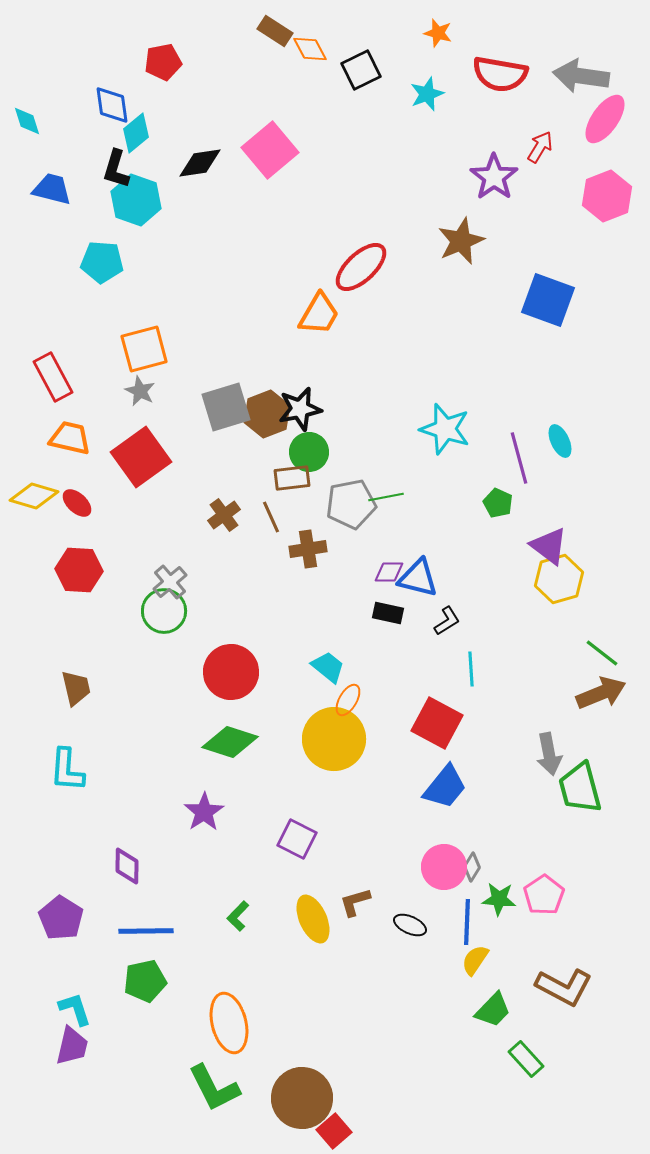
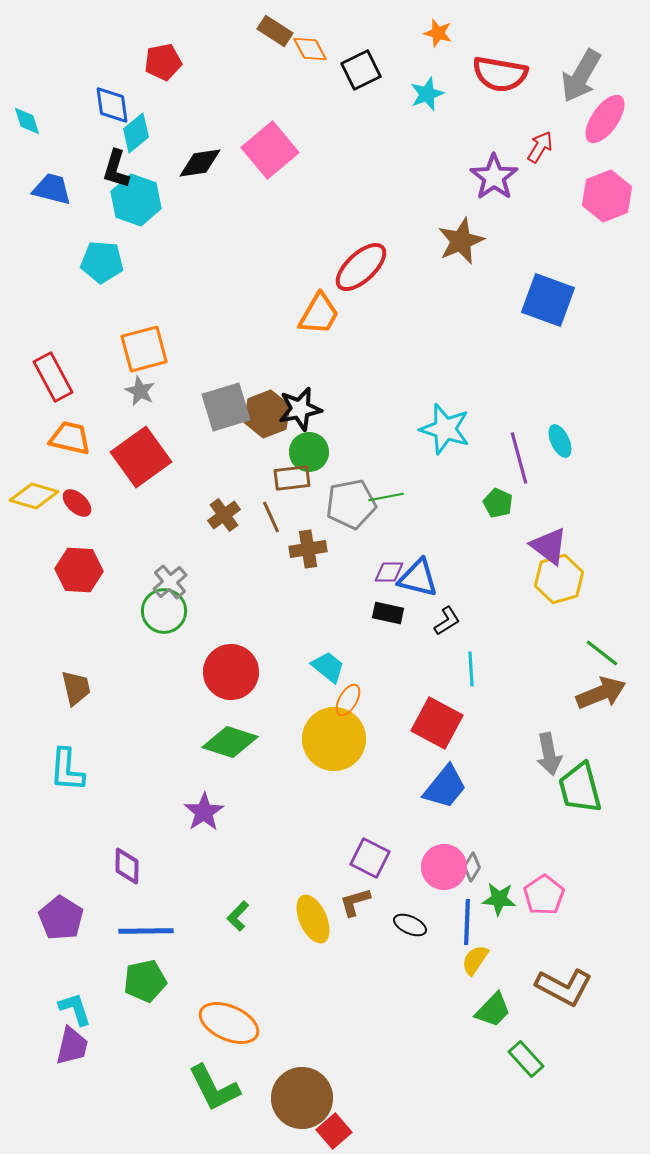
gray arrow at (581, 76): rotated 68 degrees counterclockwise
purple square at (297, 839): moved 73 px right, 19 px down
orange ellipse at (229, 1023): rotated 52 degrees counterclockwise
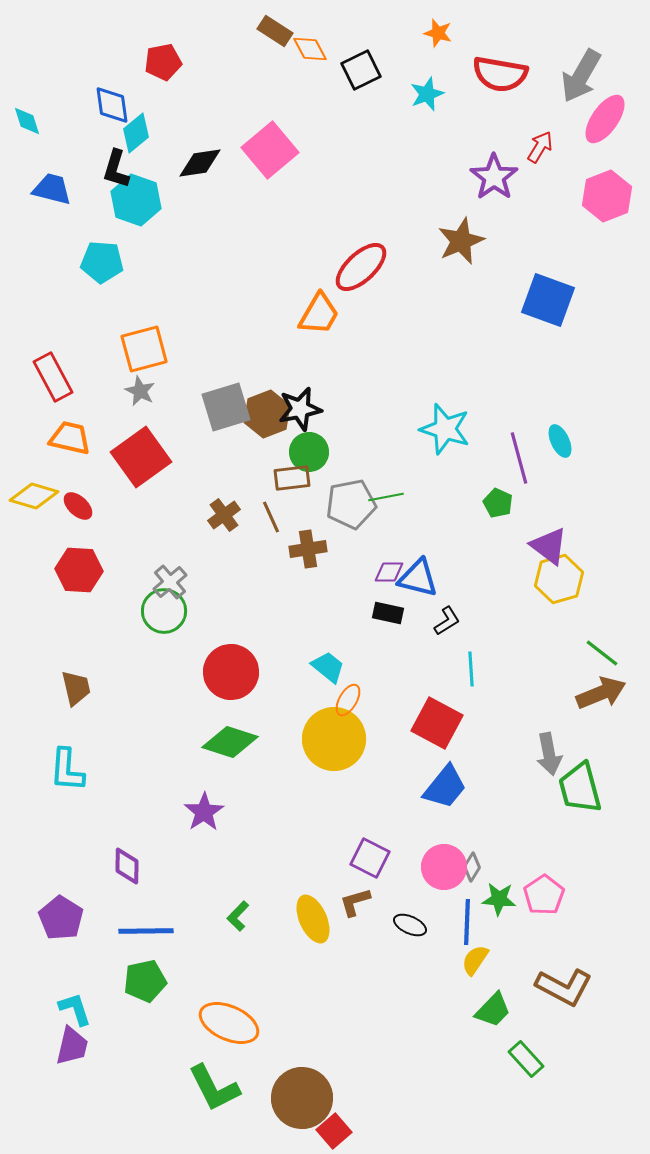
red ellipse at (77, 503): moved 1 px right, 3 px down
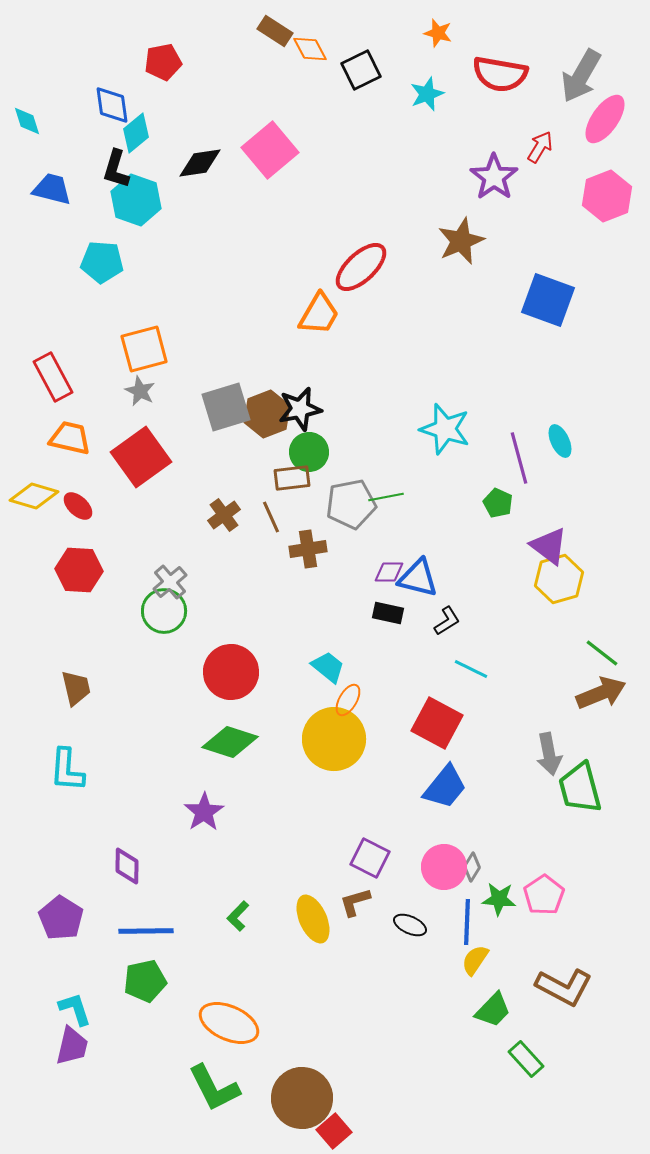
cyan line at (471, 669): rotated 60 degrees counterclockwise
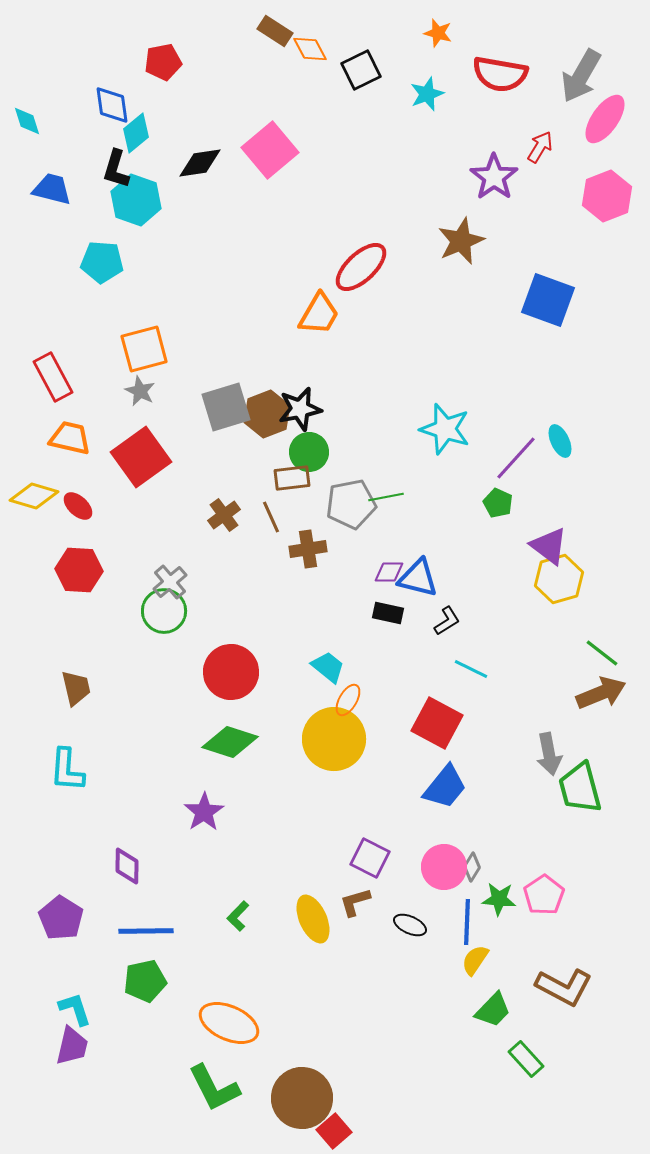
purple line at (519, 458): moved 3 px left; rotated 57 degrees clockwise
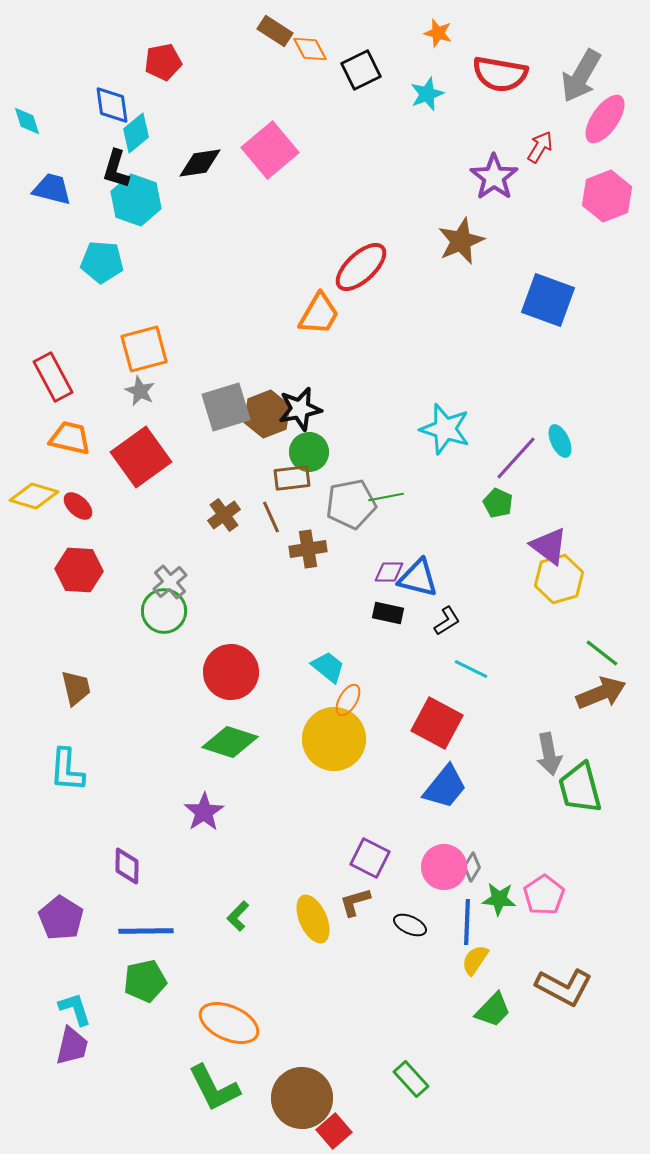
green rectangle at (526, 1059): moved 115 px left, 20 px down
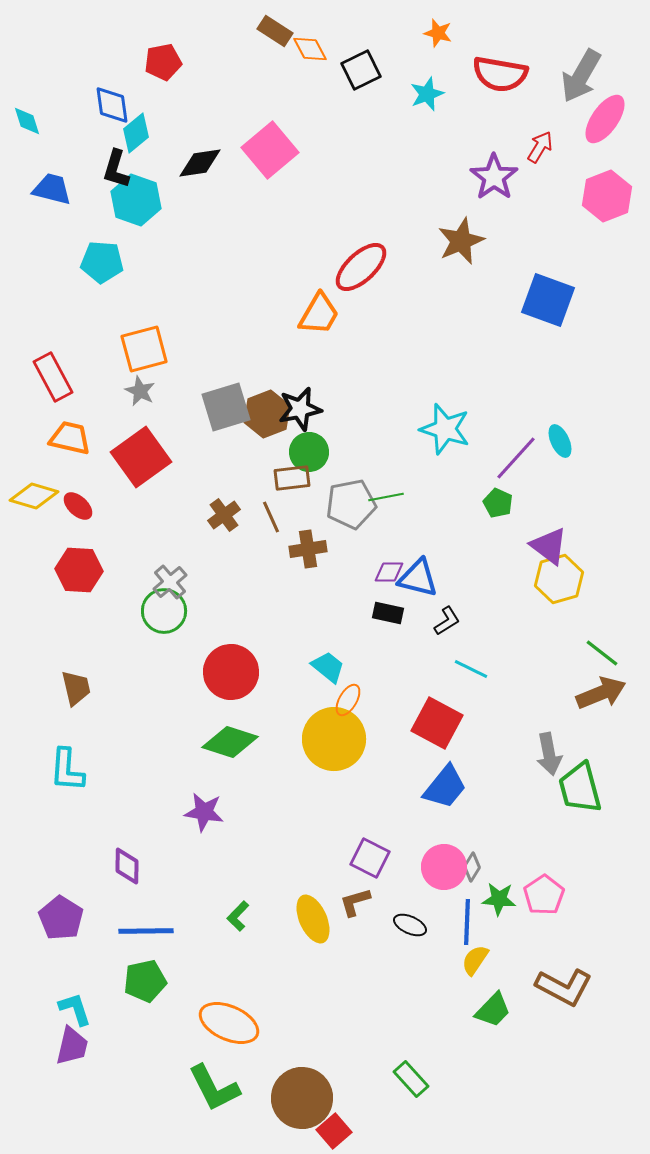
purple star at (204, 812): rotated 30 degrees counterclockwise
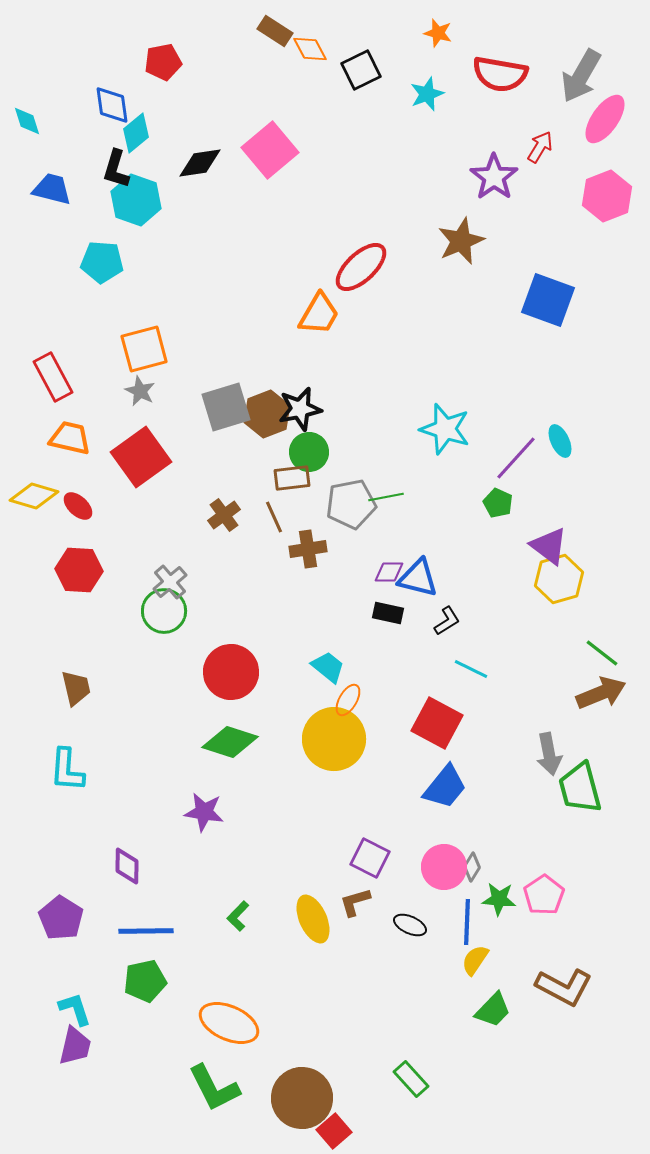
brown line at (271, 517): moved 3 px right
purple trapezoid at (72, 1046): moved 3 px right
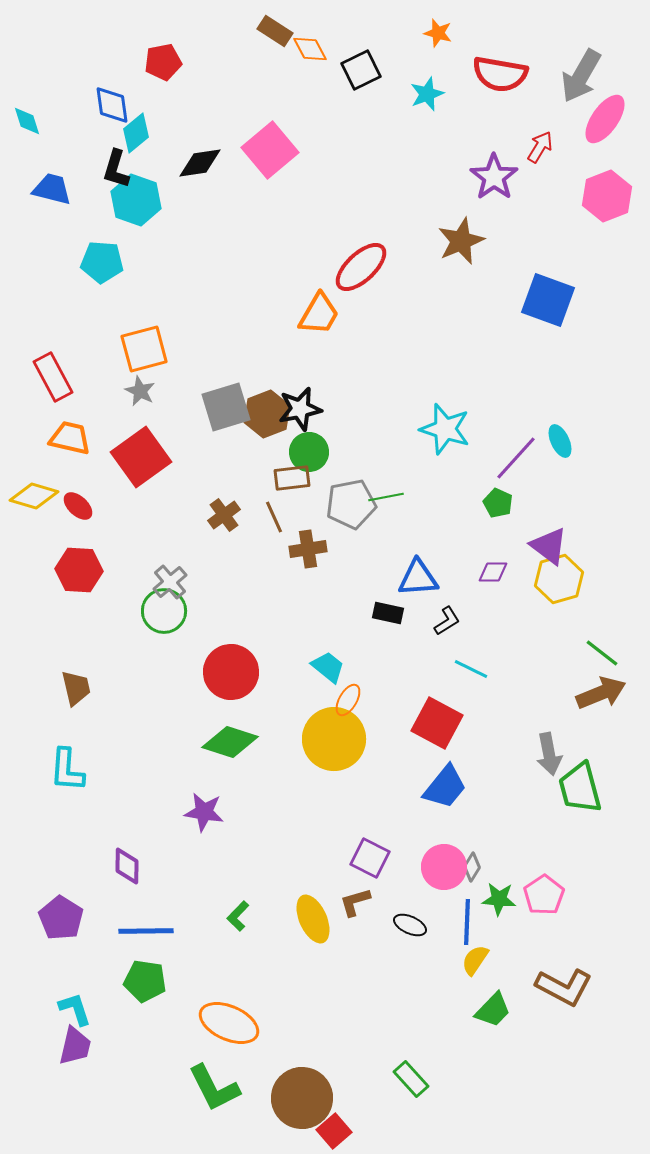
purple diamond at (389, 572): moved 104 px right
blue triangle at (418, 578): rotated 18 degrees counterclockwise
green pentagon at (145, 981): rotated 21 degrees clockwise
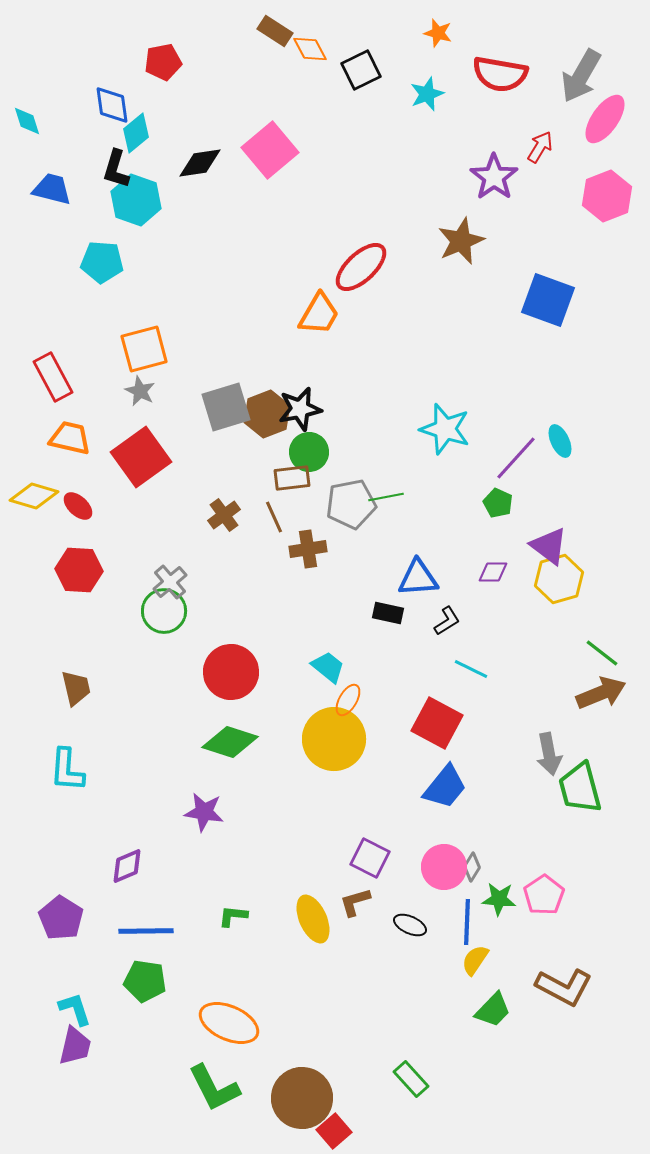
purple diamond at (127, 866): rotated 66 degrees clockwise
green L-shape at (238, 916): moved 5 px left; rotated 52 degrees clockwise
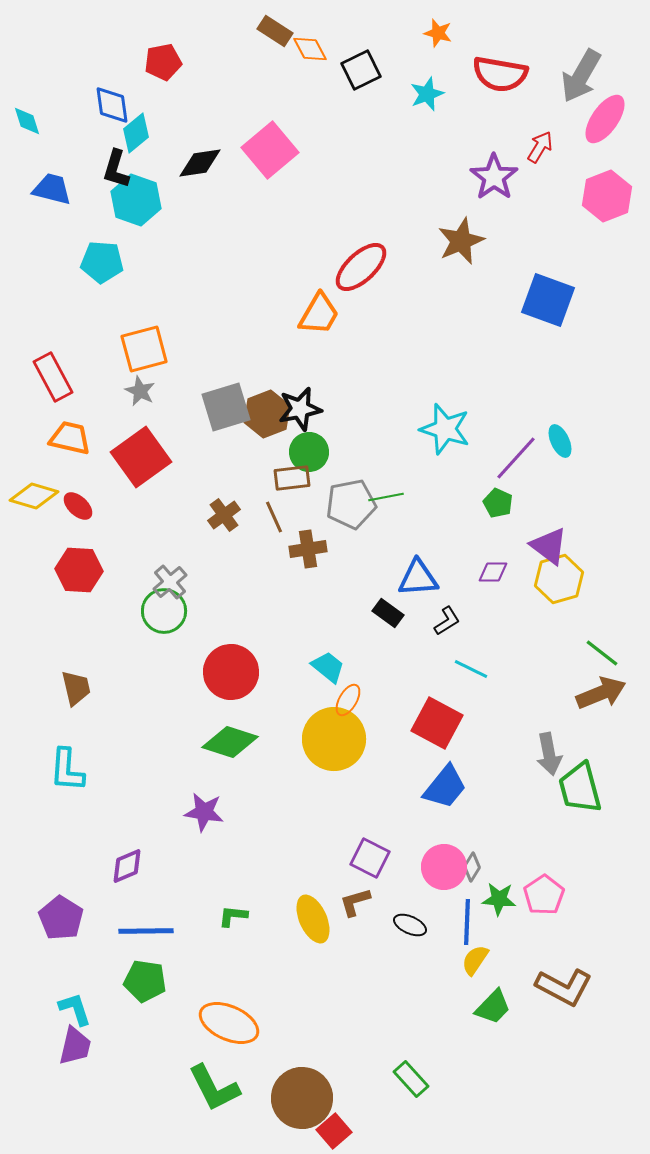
black rectangle at (388, 613): rotated 24 degrees clockwise
green trapezoid at (493, 1010): moved 3 px up
